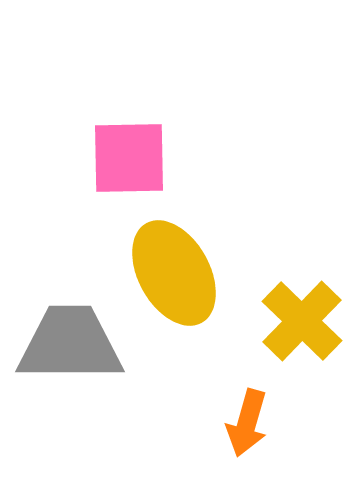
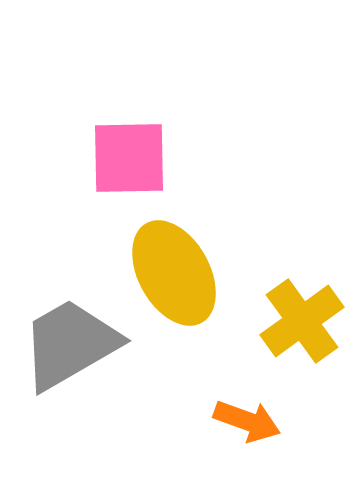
yellow cross: rotated 10 degrees clockwise
gray trapezoid: rotated 30 degrees counterclockwise
orange arrow: moved 2 px up; rotated 86 degrees counterclockwise
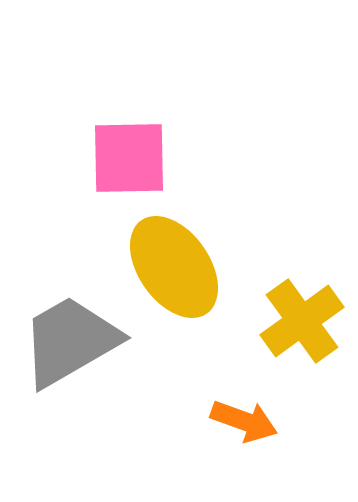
yellow ellipse: moved 6 px up; rotated 6 degrees counterclockwise
gray trapezoid: moved 3 px up
orange arrow: moved 3 px left
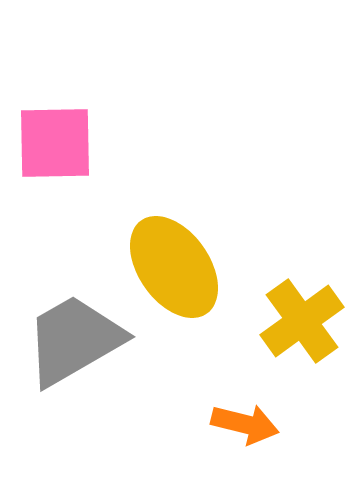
pink square: moved 74 px left, 15 px up
gray trapezoid: moved 4 px right, 1 px up
orange arrow: moved 1 px right, 3 px down; rotated 6 degrees counterclockwise
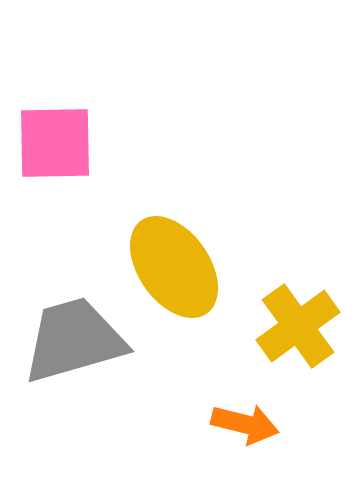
yellow cross: moved 4 px left, 5 px down
gray trapezoid: rotated 14 degrees clockwise
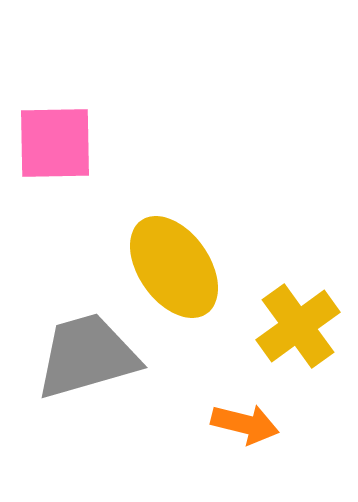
gray trapezoid: moved 13 px right, 16 px down
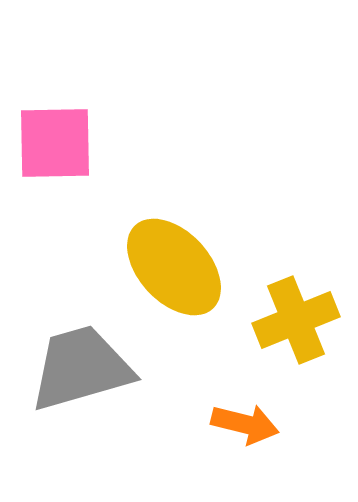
yellow ellipse: rotated 8 degrees counterclockwise
yellow cross: moved 2 px left, 6 px up; rotated 14 degrees clockwise
gray trapezoid: moved 6 px left, 12 px down
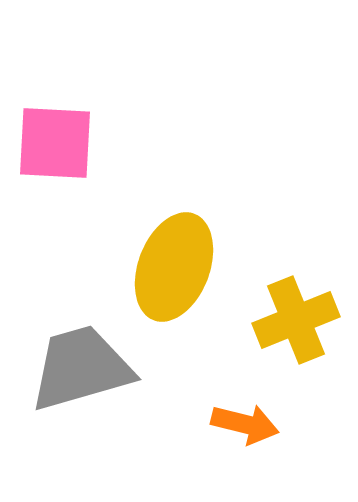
pink square: rotated 4 degrees clockwise
yellow ellipse: rotated 64 degrees clockwise
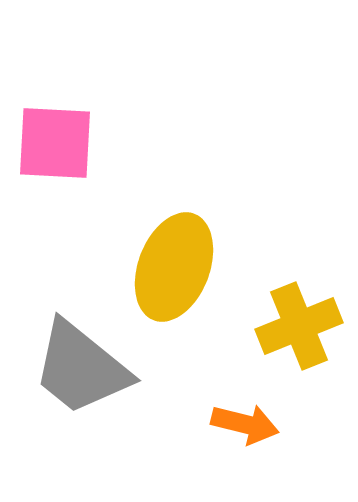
yellow cross: moved 3 px right, 6 px down
gray trapezoid: rotated 125 degrees counterclockwise
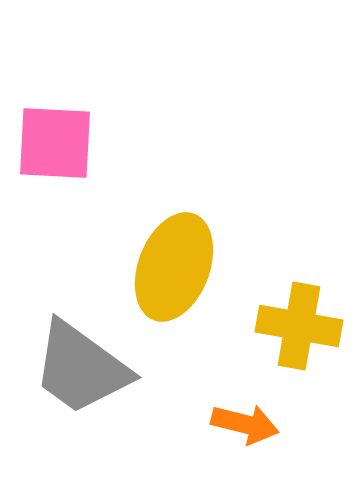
yellow cross: rotated 32 degrees clockwise
gray trapezoid: rotated 3 degrees counterclockwise
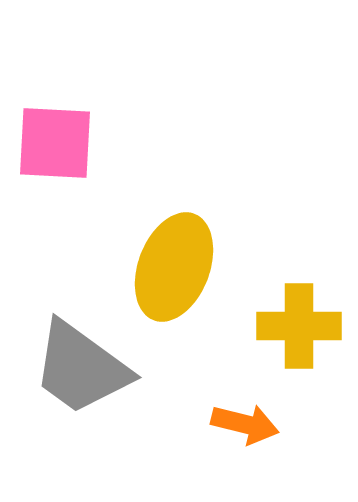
yellow cross: rotated 10 degrees counterclockwise
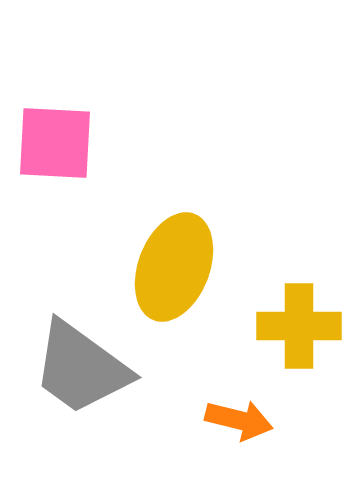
orange arrow: moved 6 px left, 4 px up
